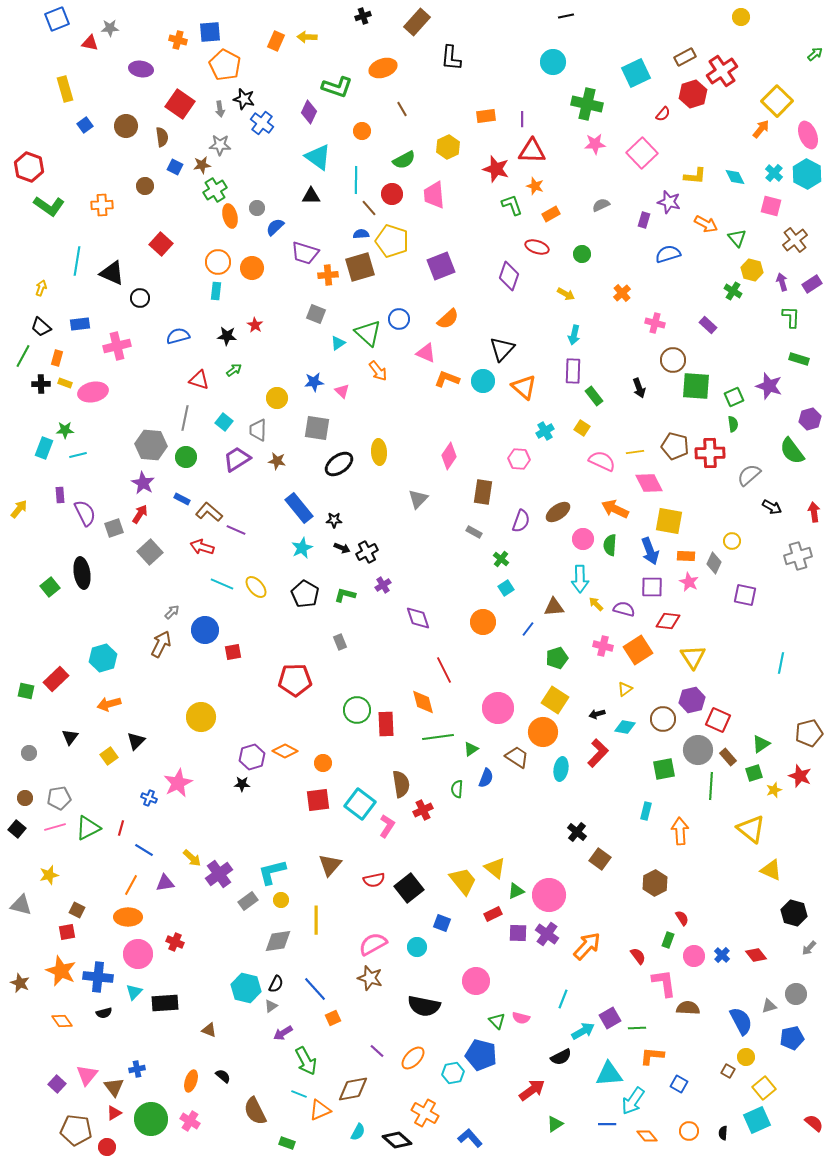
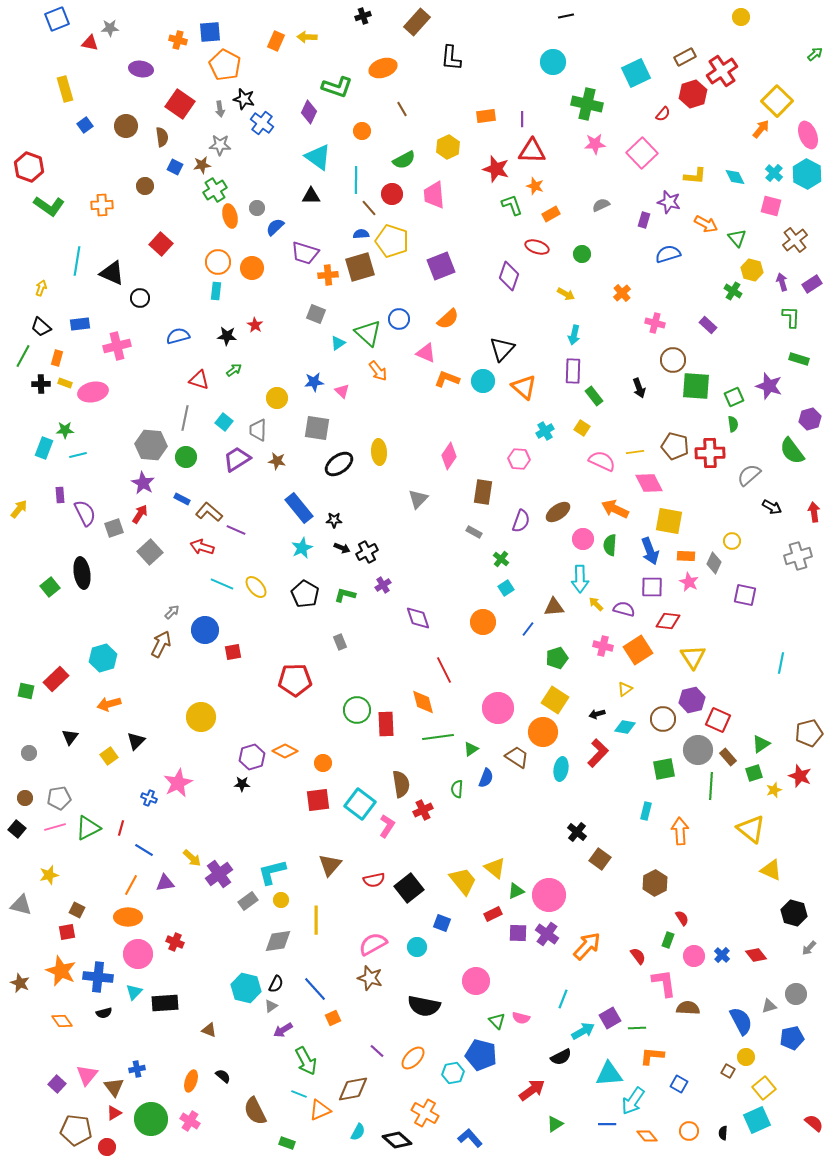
purple arrow at (283, 1033): moved 3 px up
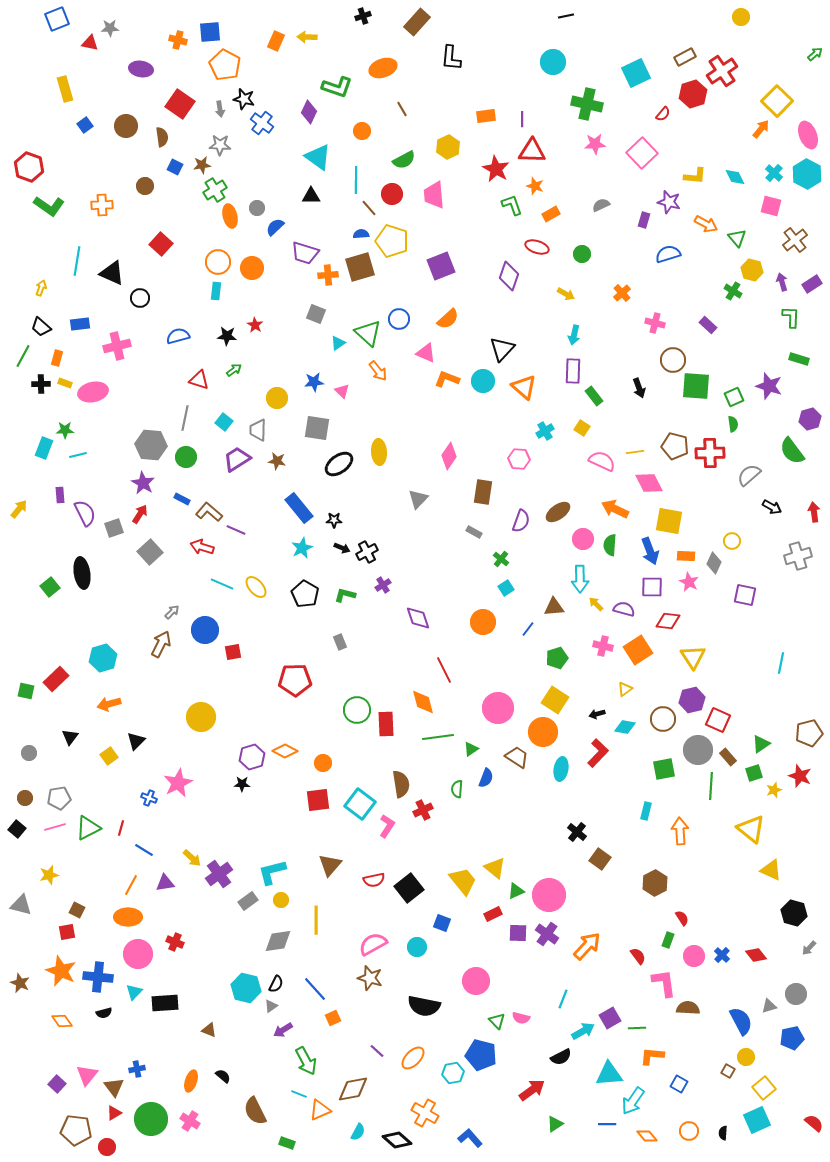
red star at (496, 169): rotated 12 degrees clockwise
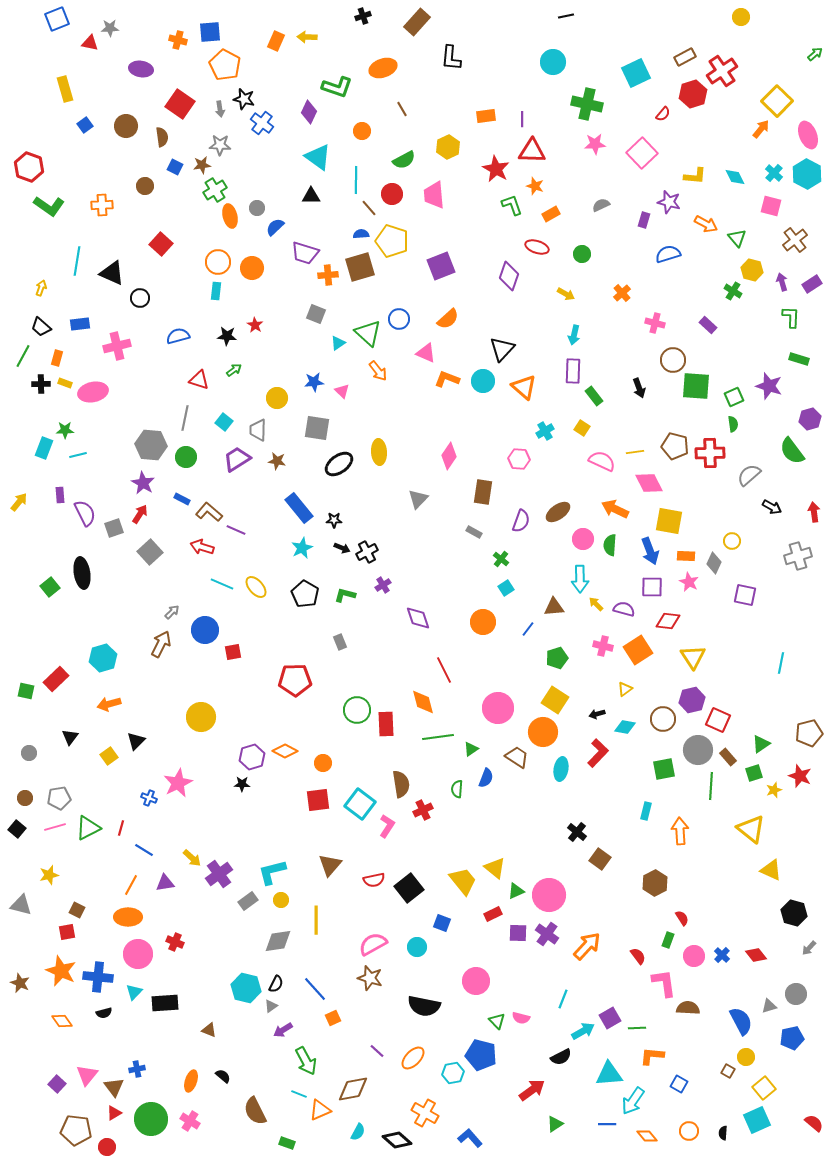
yellow arrow at (19, 509): moved 7 px up
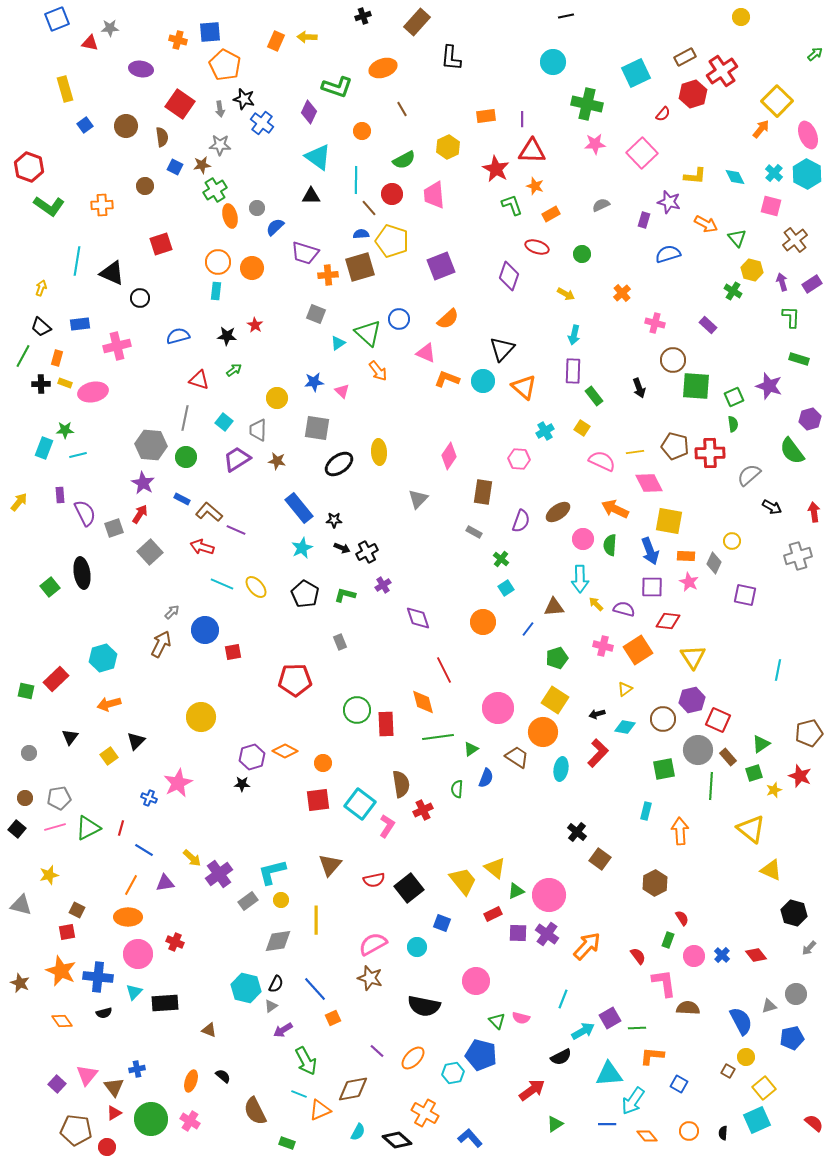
red square at (161, 244): rotated 30 degrees clockwise
cyan line at (781, 663): moved 3 px left, 7 px down
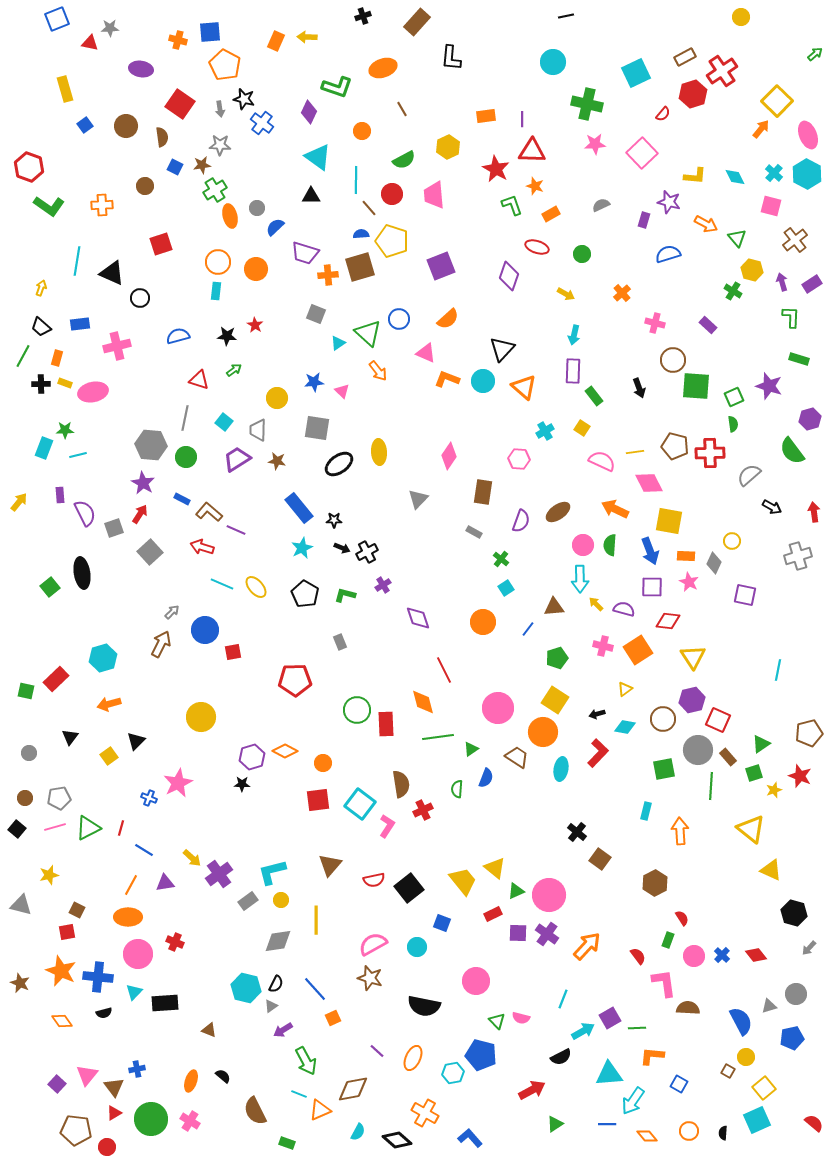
orange circle at (252, 268): moved 4 px right, 1 px down
pink circle at (583, 539): moved 6 px down
orange ellipse at (413, 1058): rotated 20 degrees counterclockwise
red arrow at (532, 1090): rotated 8 degrees clockwise
